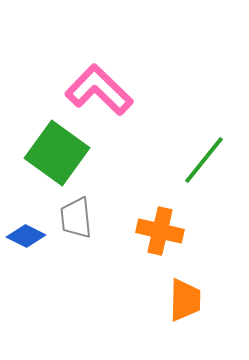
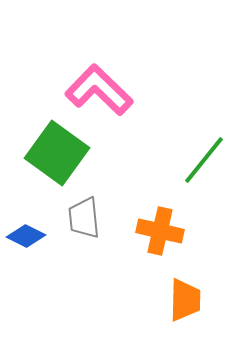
gray trapezoid: moved 8 px right
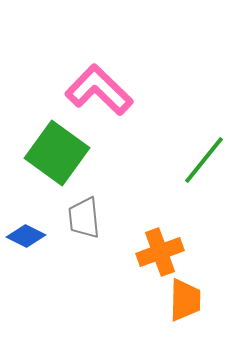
orange cross: moved 21 px down; rotated 33 degrees counterclockwise
